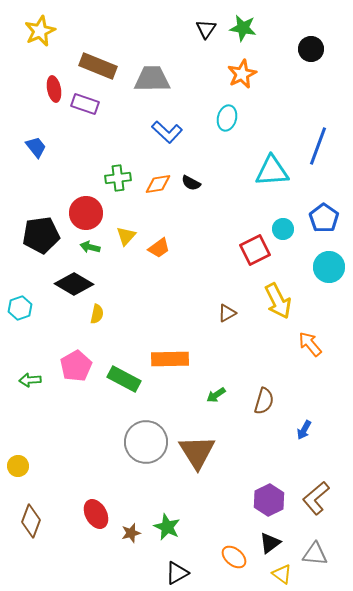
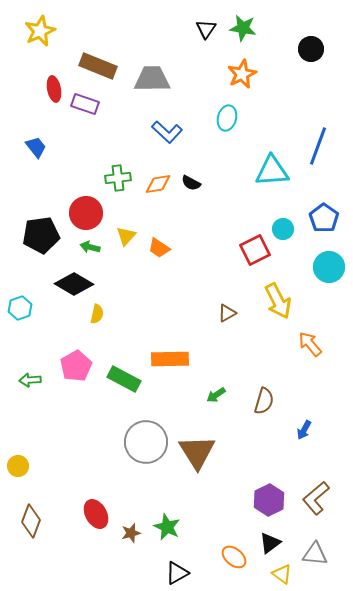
orange trapezoid at (159, 248): rotated 70 degrees clockwise
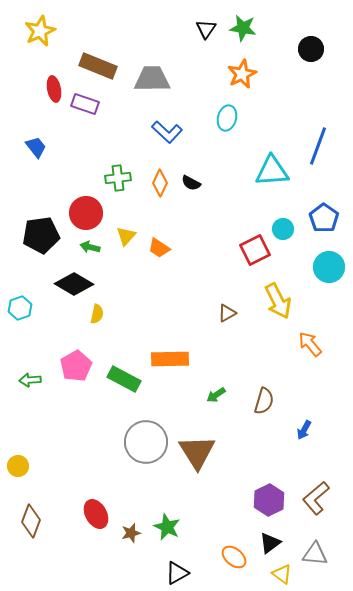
orange diamond at (158, 184): moved 2 px right, 1 px up; rotated 56 degrees counterclockwise
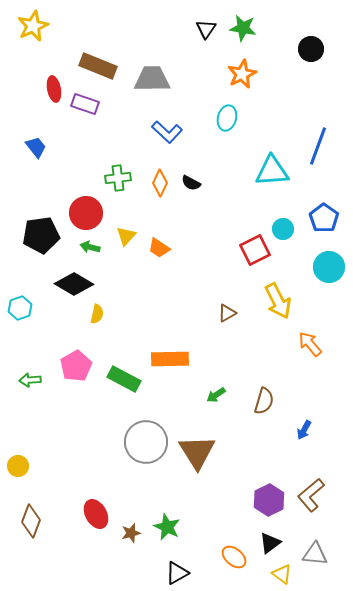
yellow star at (40, 31): moved 7 px left, 5 px up
brown L-shape at (316, 498): moved 5 px left, 3 px up
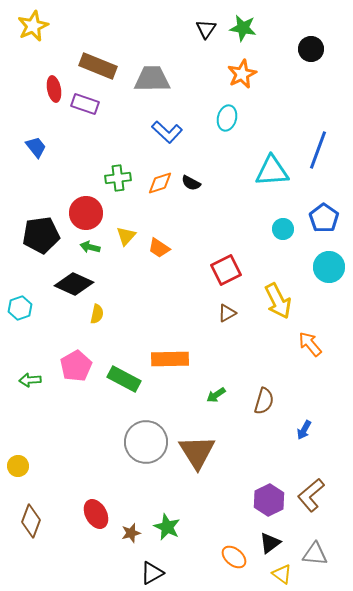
blue line at (318, 146): moved 4 px down
orange diamond at (160, 183): rotated 48 degrees clockwise
red square at (255, 250): moved 29 px left, 20 px down
black diamond at (74, 284): rotated 6 degrees counterclockwise
black triangle at (177, 573): moved 25 px left
